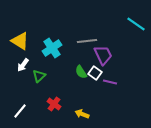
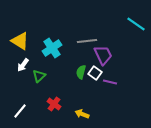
green semicircle: rotated 48 degrees clockwise
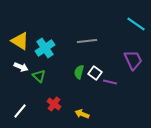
cyan cross: moved 7 px left
purple trapezoid: moved 30 px right, 5 px down
white arrow: moved 2 px left, 2 px down; rotated 104 degrees counterclockwise
green semicircle: moved 2 px left
green triangle: rotated 32 degrees counterclockwise
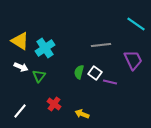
gray line: moved 14 px right, 4 px down
green triangle: rotated 24 degrees clockwise
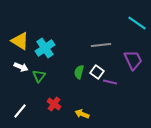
cyan line: moved 1 px right, 1 px up
white square: moved 2 px right, 1 px up
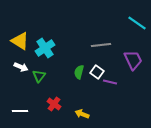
white line: rotated 49 degrees clockwise
